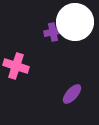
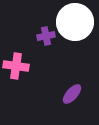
purple cross: moved 7 px left, 4 px down
pink cross: rotated 10 degrees counterclockwise
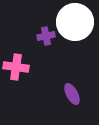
pink cross: moved 1 px down
purple ellipse: rotated 70 degrees counterclockwise
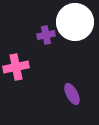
purple cross: moved 1 px up
pink cross: rotated 20 degrees counterclockwise
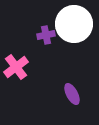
white circle: moved 1 px left, 2 px down
pink cross: rotated 25 degrees counterclockwise
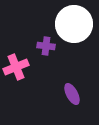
purple cross: moved 11 px down; rotated 18 degrees clockwise
pink cross: rotated 15 degrees clockwise
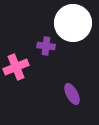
white circle: moved 1 px left, 1 px up
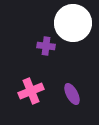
pink cross: moved 15 px right, 24 px down
